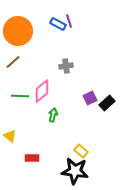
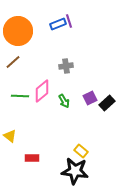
blue rectangle: rotated 49 degrees counterclockwise
green arrow: moved 11 px right, 14 px up; rotated 136 degrees clockwise
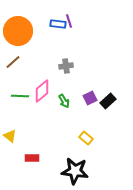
blue rectangle: rotated 28 degrees clockwise
black rectangle: moved 1 px right, 2 px up
yellow rectangle: moved 5 px right, 13 px up
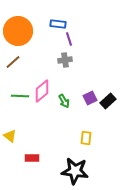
purple line: moved 18 px down
gray cross: moved 1 px left, 6 px up
yellow rectangle: rotated 56 degrees clockwise
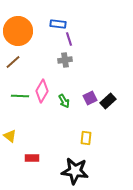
pink diamond: rotated 20 degrees counterclockwise
